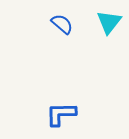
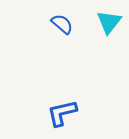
blue L-shape: moved 1 px right, 1 px up; rotated 12 degrees counterclockwise
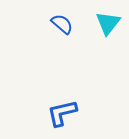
cyan triangle: moved 1 px left, 1 px down
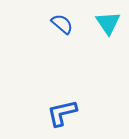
cyan triangle: rotated 12 degrees counterclockwise
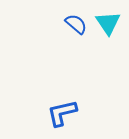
blue semicircle: moved 14 px right
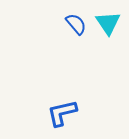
blue semicircle: rotated 10 degrees clockwise
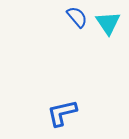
blue semicircle: moved 1 px right, 7 px up
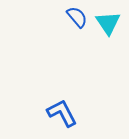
blue L-shape: rotated 76 degrees clockwise
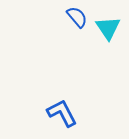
cyan triangle: moved 5 px down
